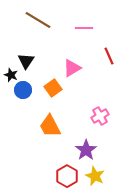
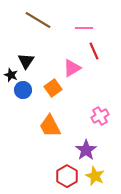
red line: moved 15 px left, 5 px up
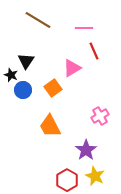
red hexagon: moved 4 px down
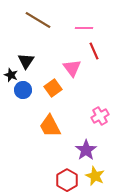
pink triangle: rotated 36 degrees counterclockwise
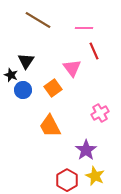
pink cross: moved 3 px up
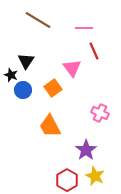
pink cross: rotated 36 degrees counterclockwise
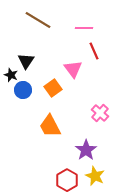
pink triangle: moved 1 px right, 1 px down
pink cross: rotated 18 degrees clockwise
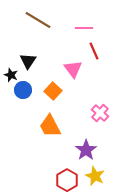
black triangle: moved 2 px right
orange square: moved 3 px down; rotated 12 degrees counterclockwise
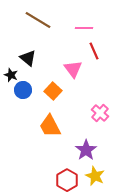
black triangle: moved 3 px up; rotated 24 degrees counterclockwise
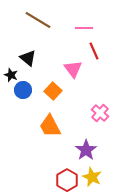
yellow star: moved 3 px left, 1 px down
